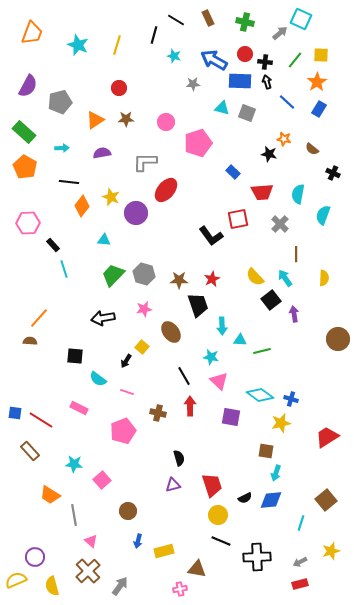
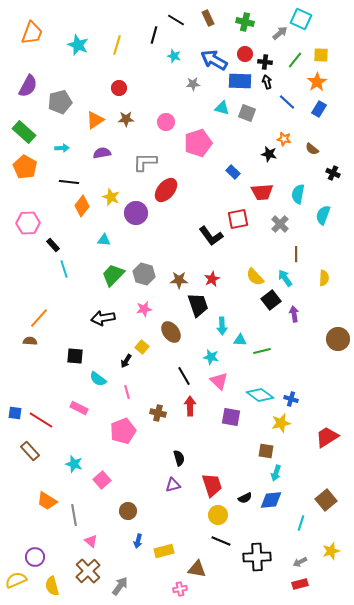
pink line at (127, 392): rotated 56 degrees clockwise
cyan star at (74, 464): rotated 12 degrees clockwise
orange trapezoid at (50, 495): moved 3 px left, 6 px down
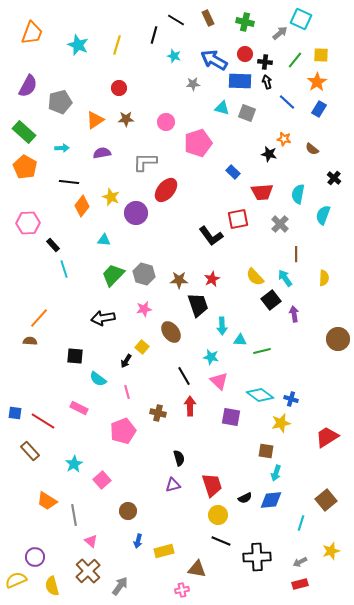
black cross at (333, 173): moved 1 px right, 5 px down; rotated 16 degrees clockwise
red line at (41, 420): moved 2 px right, 1 px down
cyan star at (74, 464): rotated 24 degrees clockwise
pink cross at (180, 589): moved 2 px right, 1 px down
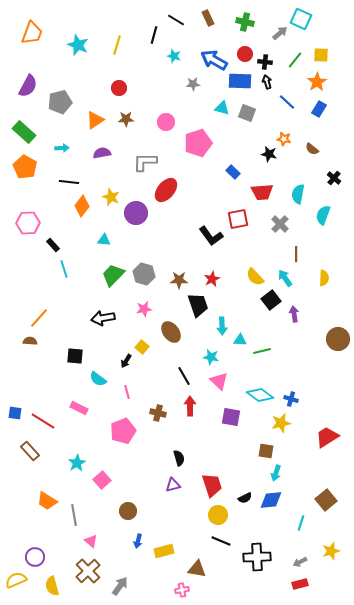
cyan star at (74, 464): moved 3 px right, 1 px up
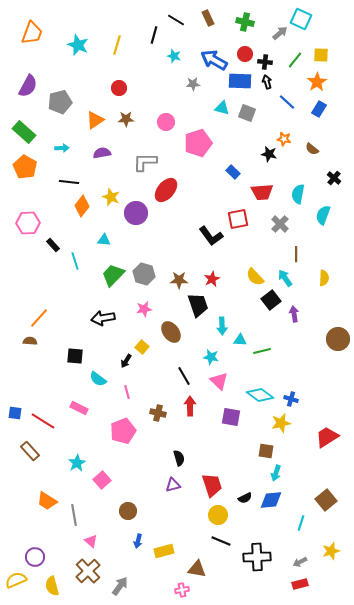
cyan line at (64, 269): moved 11 px right, 8 px up
